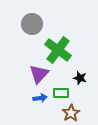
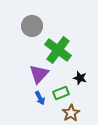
gray circle: moved 2 px down
green rectangle: rotated 21 degrees counterclockwise
blue arrow: rotated 72 degrees clockwise
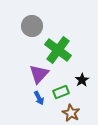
black star: moved 2 px right, 2 px down; rotated 24 degrees clockwise
green rectangle: moved 1 px up
blue arrow: moved 1 px left
brown star: rotated 12 degrees counterclockwise
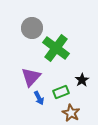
gray circle: moved 2 px down
green cross: moved 2 px left, 2 px up
purple triangle: moved 8 px left, 3 px down
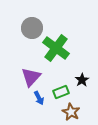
brown star: moved 1 px up
